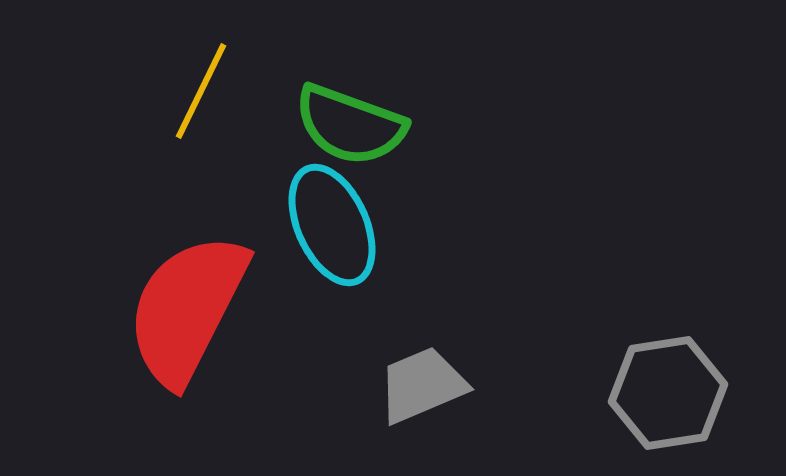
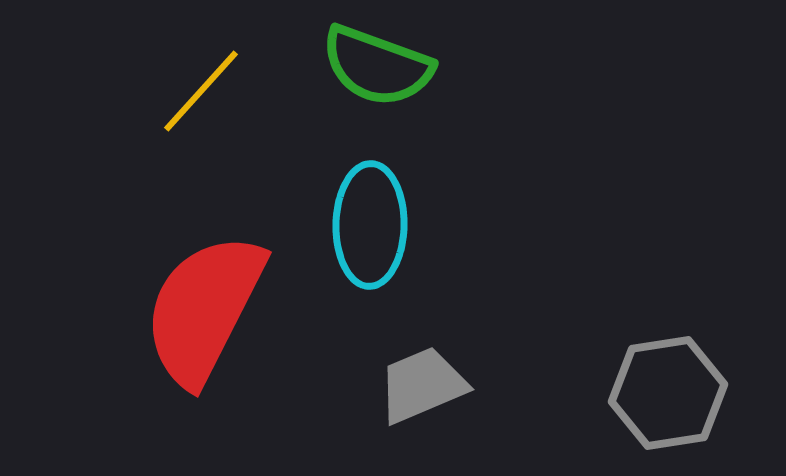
yellow line: rotated 16 degrees clockwise
green semicircle: moved 27 px right, 59 px up
cyan ellipse: moved 38 px right; rotated 25 degrees clockwise
red semicircle: moved 17 px right
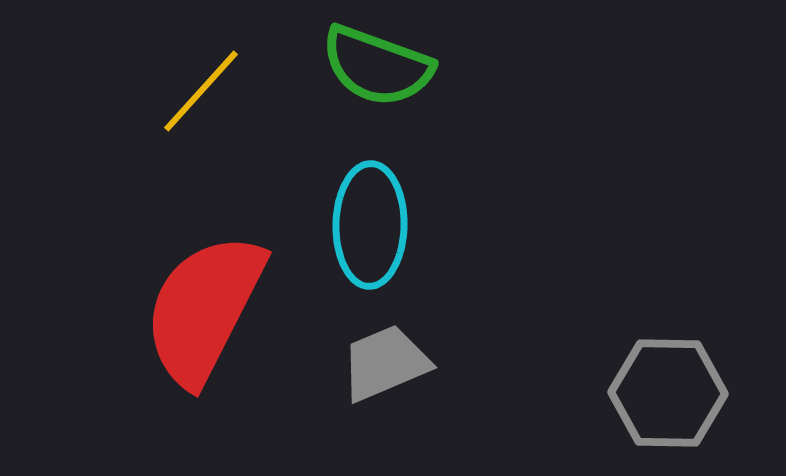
gray trapezoid: moved 37 px left, 22 px up
gray hexagon: rotated 10 degrees clockwise
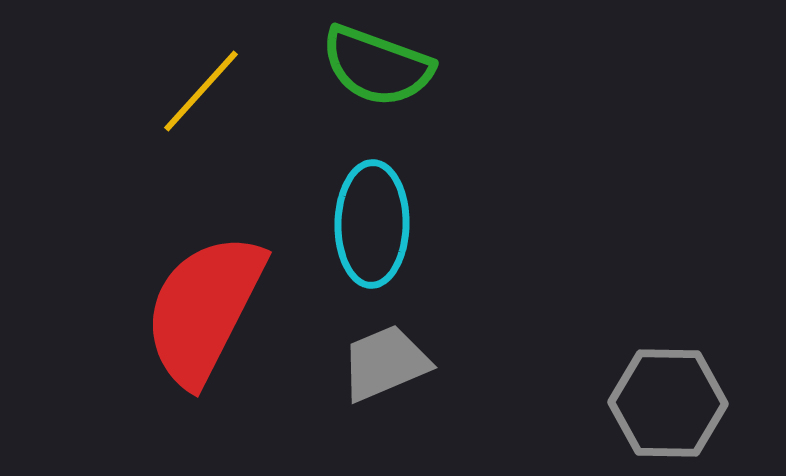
cyan ellipse: moved 2 px right, 1 px up
gray hexagon: moved 10 px down
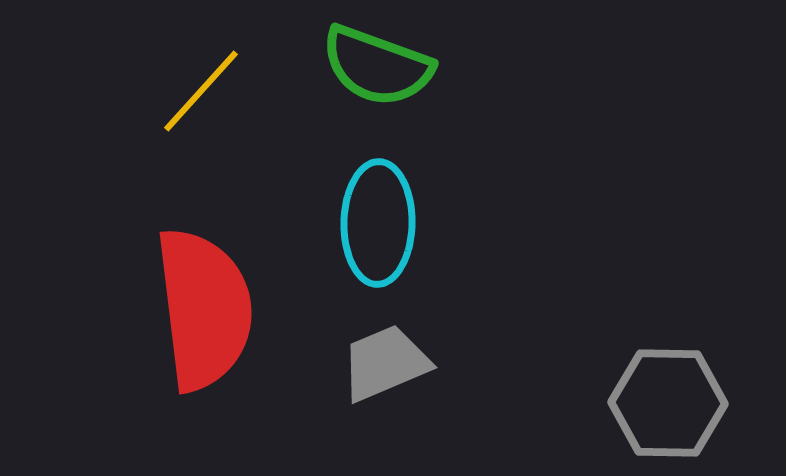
cyan ellipse: moved 6 px right, 1 px up
red semicircle: rotated 146 degrees clockwise
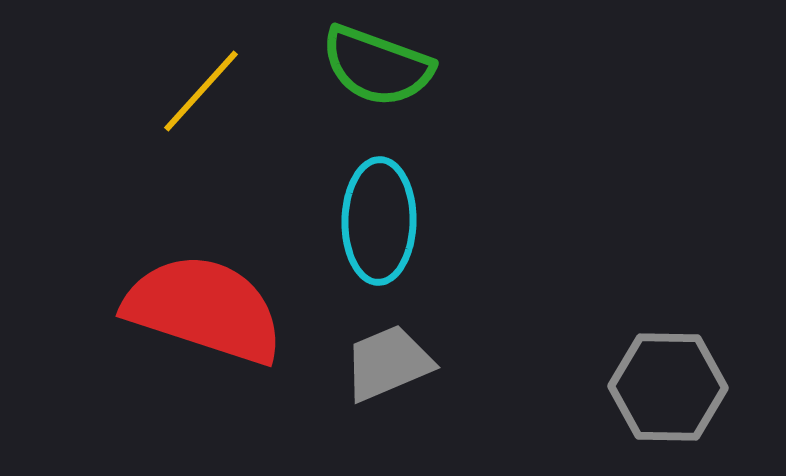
cyan ellipse: moved 1 px right, 2 px up
red semicircle: rotated 65 degrees counterclockwise
gray trapezoid: moved 3 px right
gray hexagon: moved 16 px up
